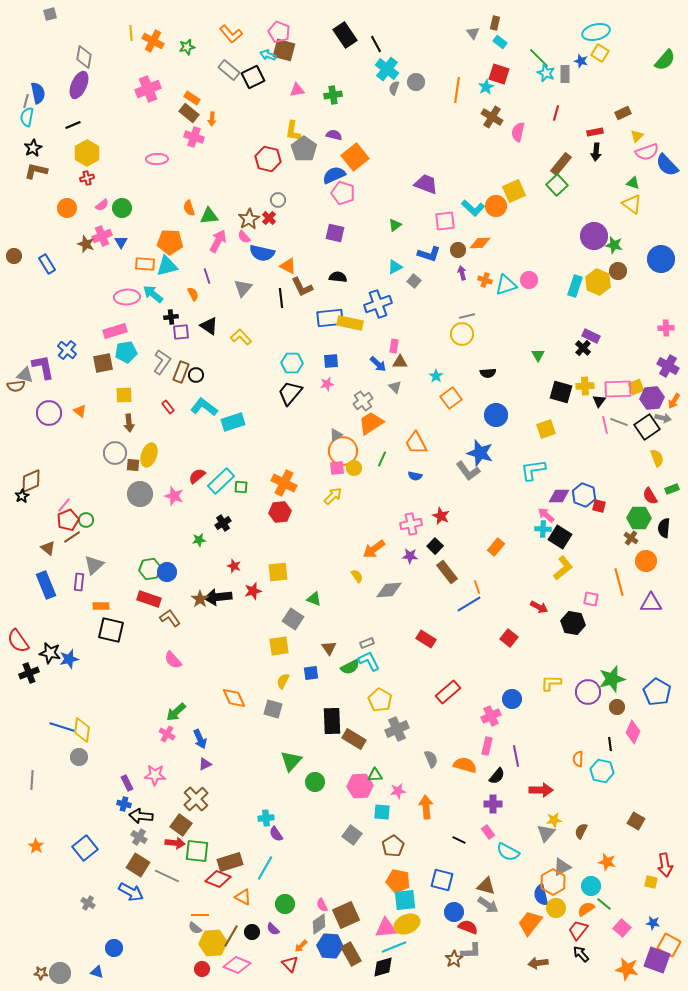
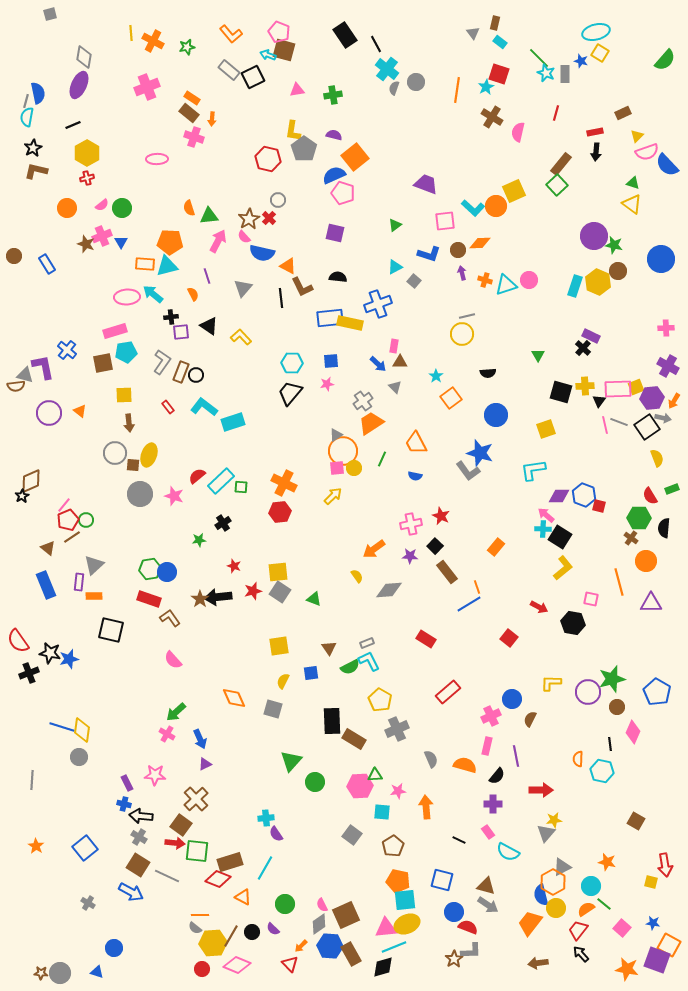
pink cross at (148, 89): moved 1 px left, 2 px up
orange rectangle at (101, 606): moved 7 px left, 10 px up
gray square at (293, 619): moved 13 px left, 27 px up
brown semicircle at (581, 831): moved 51 px left, 112 px up
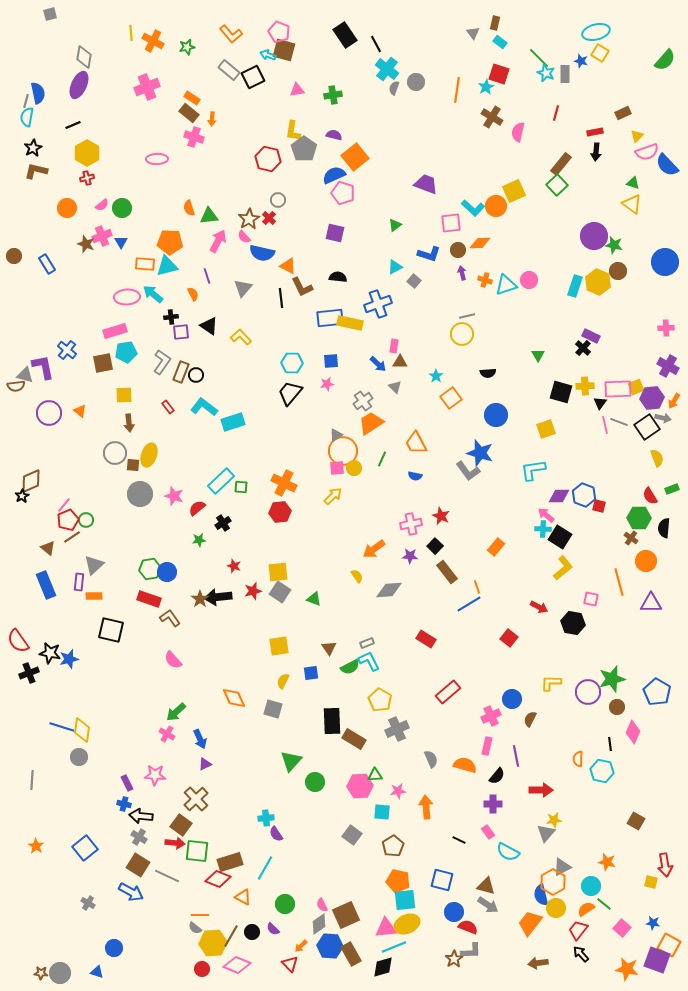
pink square at (445, 221): moved 6 px right, 2 px down
blue circle at (661, 259): moved 4 px right, 3 px down
black triangle at (599, 401): moved 1 px right, 2 px down
red semicircle at (197, 476): moved 32 px down
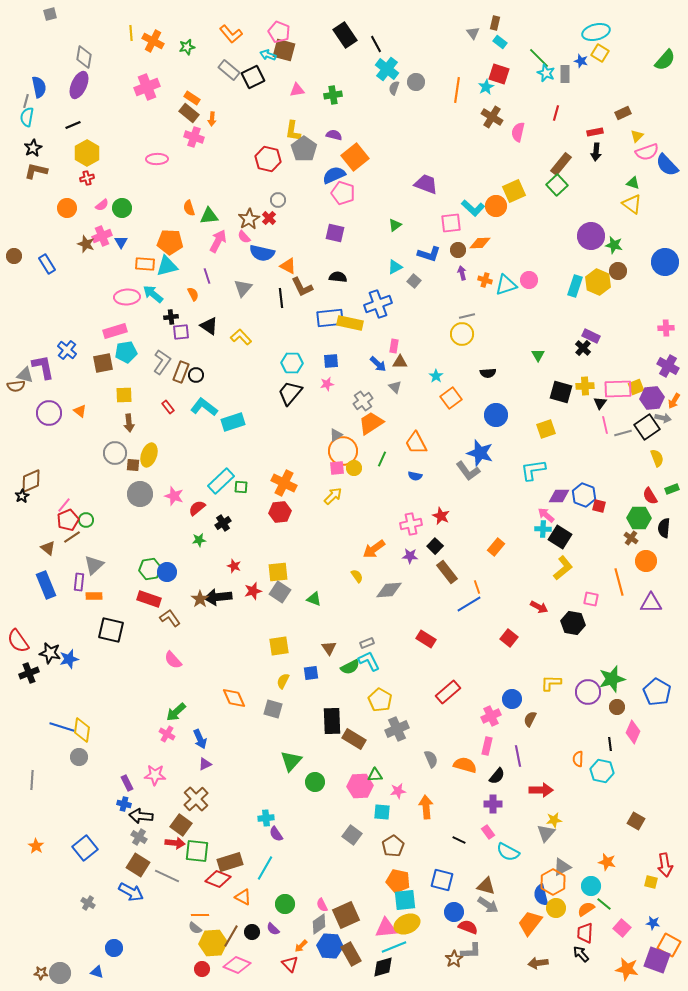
blue semicircle at (38, 93): moved 1 px right, 6 px up
purple circle at (594, 236): moved 3 px left
gray line at (619, 422): moved 4 px right, 11 px down; rotated 36 degrees counterclockwise
purple line at (516, 756): moved 2 px right
red trapezoid at (578, 930): moved 7 px right, 3 px down; rotated 35 degrees counterclockwise
